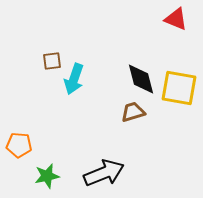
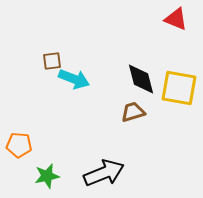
cyan arrow: rotated 88 degrees counterclockwise
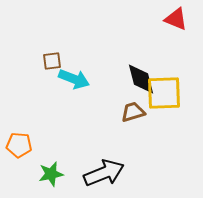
yellow square: moved 15 px left, 5 px down; rotated 12 degrees counterclockwise
green star: moved 4 px right, 2 px up
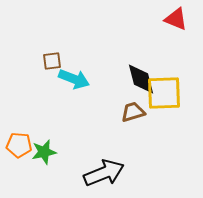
green star: moved 7 px left, 22 px up
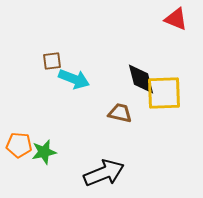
brown trapezoid: moved 13 px left, 1 px down; rotated 30 degrees clockwise
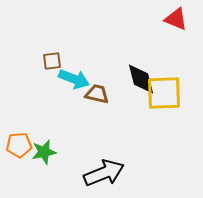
brown trapezoid: moved 23 px left, 19 px up
orange pentagon: rotated 10 degrees counterclockwise
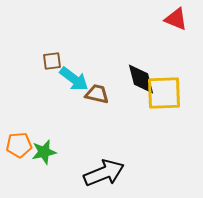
cyan arrow: rotated 16 degrees clockwise
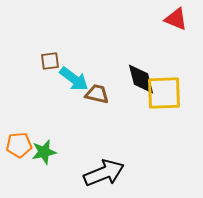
brown square: moved 2 px left
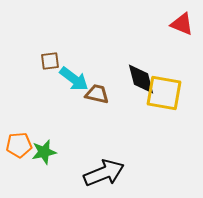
red triangle: moved 6 px right, 5 px down
yellow square: rotated 12 degrees clockwise
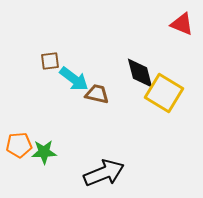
black diamond: moved 1 px left, 6 px up
yellow square: rotated 21 degrees clockwise
green star: rotated 10 degrees clockwise
